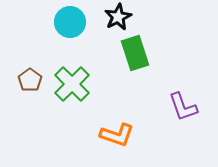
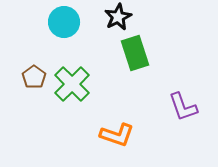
cyan circle: moved 6 px left
brown pentagon: moved 4 px right, 3 px up
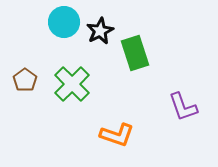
black star: moved 18 px left, 14 px down
brown pentagon: moved 9 px left, 3 px down
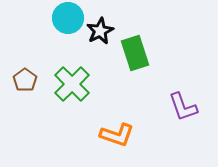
cyan circle: moved 4 px right, 4 px up
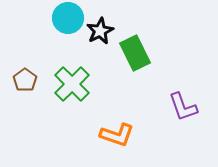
green rectangle: rotated 8 degrees counterclockwise
